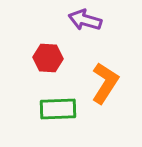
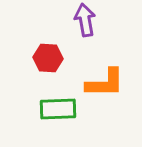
purple arrow: rotated 64 degrees clockwise
orange L-shape: rotated 57 degrees clockwise
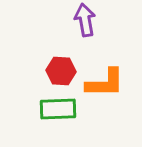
red hexagon: moved 13 px right, 13 px down
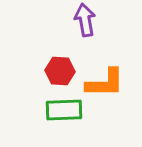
red hexagon: moved 1 px left
green rectangle: moved 6 px right, 1 px down
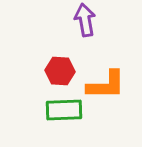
orange L-shape: moved 1 px right, 2 px down
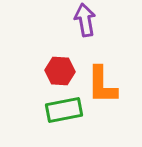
orange L-shape: moved 4 px left; rotated 90 degrees clockwise
green rectangle: rotated 9 degrees counterclockwise
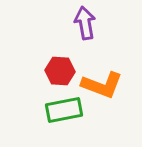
purple arrow: moved 3 px down
orange L-shape: rotated 69 degrees counterclockwise
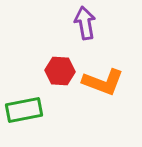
orange L-shape: moved 1 px right, 3 px up
green rectangle: moved 40 px left
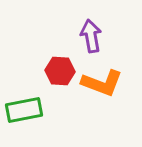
purple arrow: moved 6 px right, 13 px down
orange L-shape: moved 1 px left, 1 px down
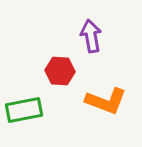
orange L-shape: moved 4 px right, 18 px down
